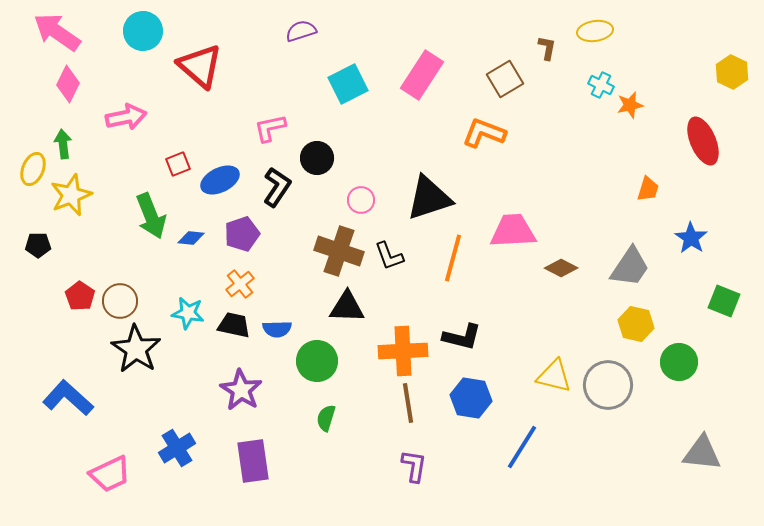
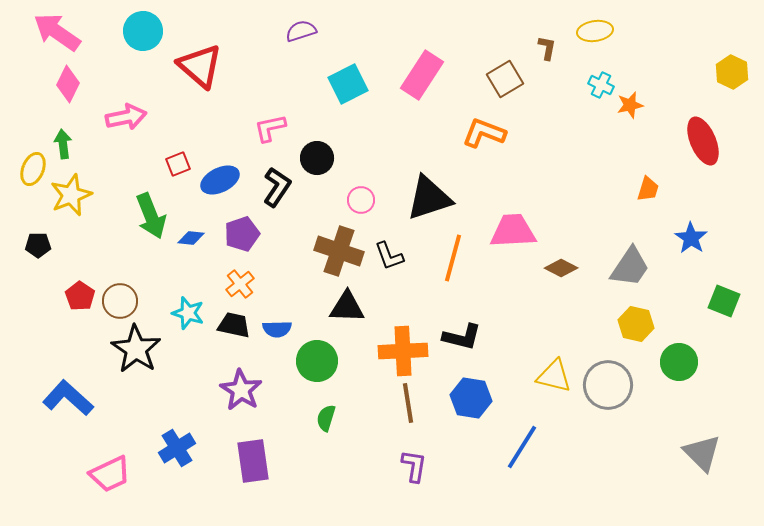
cyan star at (188, 313): rotated 8 degrees clockwise
gray triangle at (702, 453): rotated 39 degrees clockwise
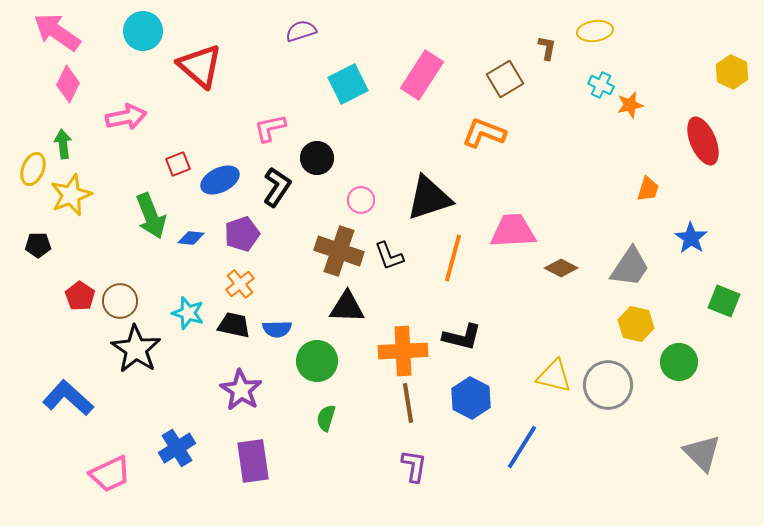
blue hexagon at (471, 398): rotated 18 degrees clockwise
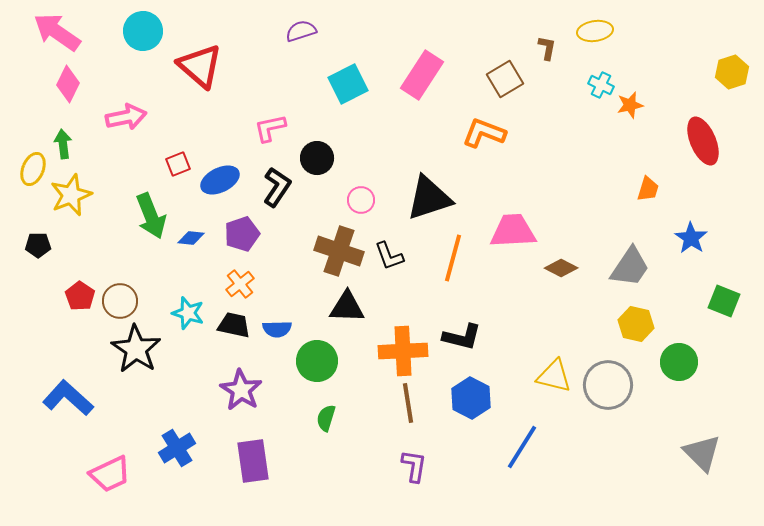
yellow hexagon at (732, 72): rotated 16 degrees clockwise
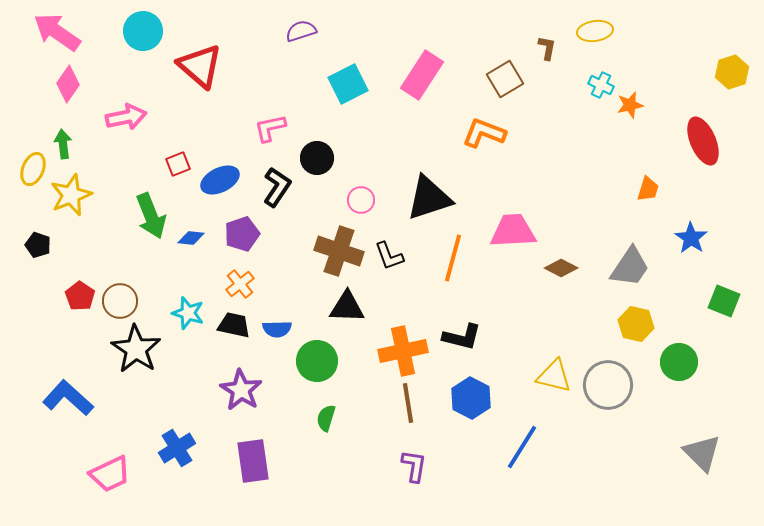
pink diamond at (68, 84): rotated 9 degrees clockwise
black pentagon at (38, 245): rotated 20 degrees clockwise
orange cross at (403, 351): rotated 9 degrees counterclockwise
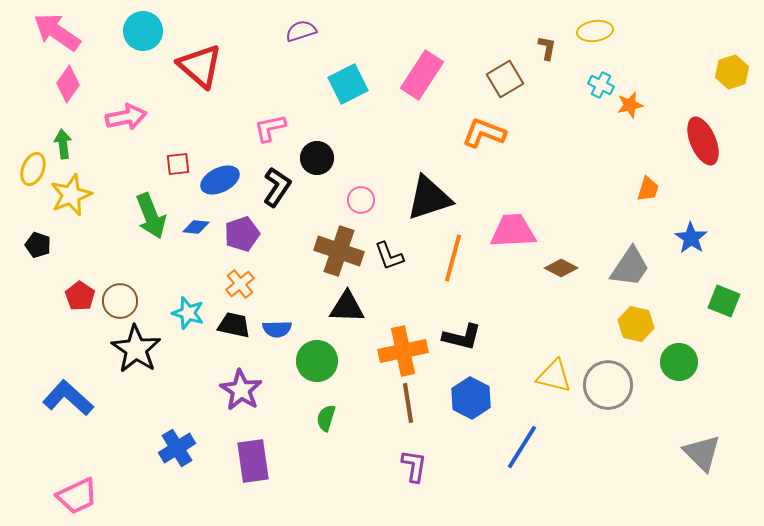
red square at (178, 164): rotated 15 degrees clockwise
blue diamond at (191, 238): moved 5 px right, 11 px up
pink trapezoid at (110, 474): moved 33 px left, 22 px down
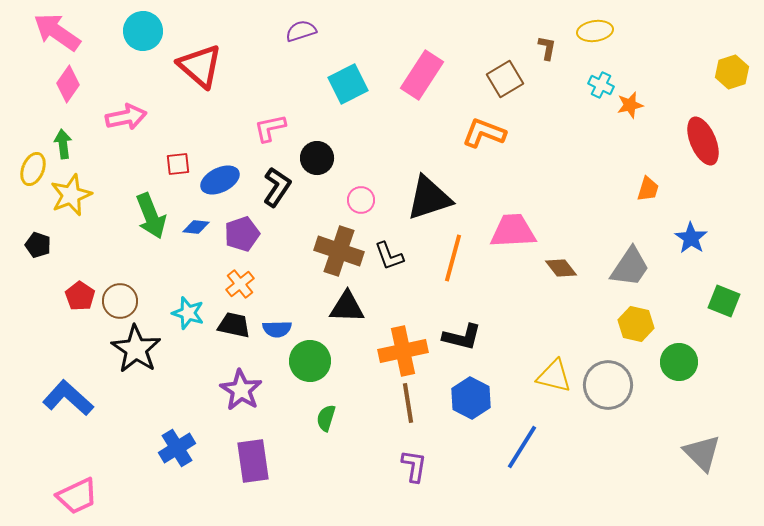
brown diamond at (561, 268): rotated 24 degrees clockwise
green circle at (317, 361): moved 7 px left
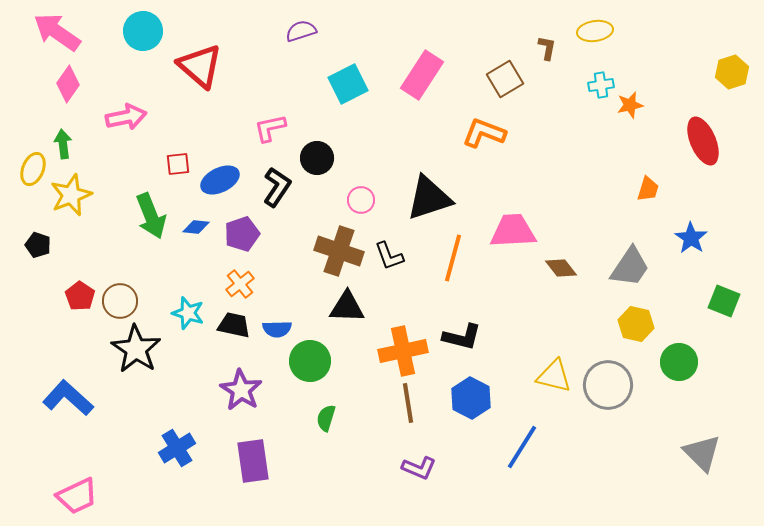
cyan cross at (601, 85): rotated 35 degrees counterclockwise
purple L-shape at (414, 466): moved 5 px right, 2 px down; rotated 104 degrees clockwise
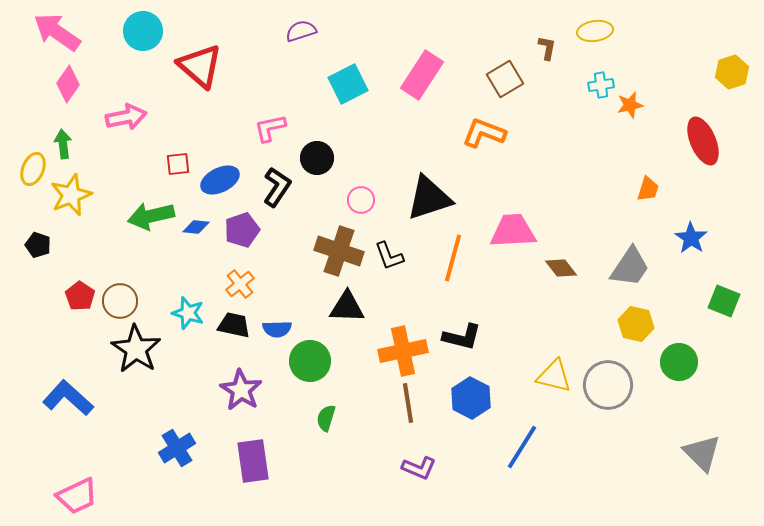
green arrow at (151, 216): rotated 99 degrees clockwise
purple pentagon at (242, 234): moved 4 px up
